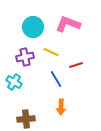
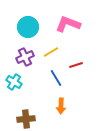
cyan circle: moved 5 px left
yellow line: rotated 56 degrees counterclockwise
purple cross: rotated 12 degrees counterclockwise
blue line: moved 1 px up
orange arrow: moved 1 px up
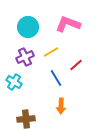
red line: rotated 24 degrees counterclockwise
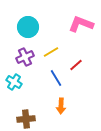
pink L-shape: moved 13 px right
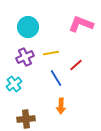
yellow line: moved 1 px down; rotated 21 degrees clockwise
cyan cross: moved 2 px down; rotated 21 degrees clockwise
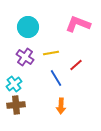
pink L-shape: moved 3 px left
purple cross: rotated 30 degrees counterclockwise
brown cross: moved 10 px left, 14 px up
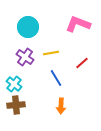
red line: moved 6 px right, 2 px up
cyan cross: rotated 14 degrees counterclockwise
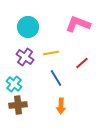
brown cross: moved 2 px right
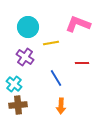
yellow line: moved 10 px up
red line: rotated 40 degrees clockwise
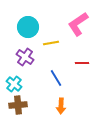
pink L-shape: rotated 55 degrees counterclockwise
